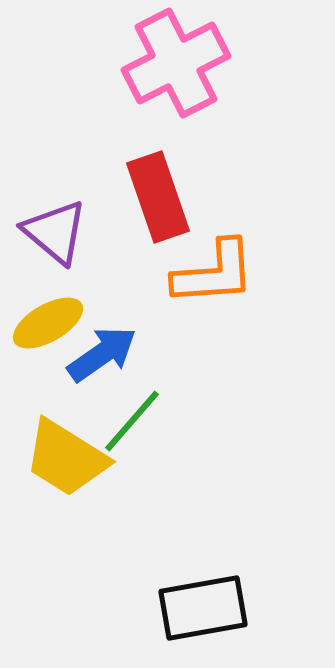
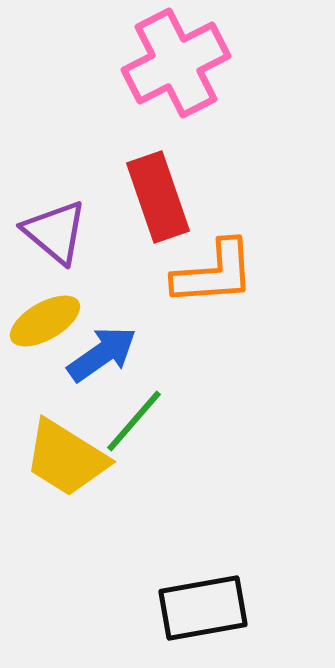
yellow ellipse: moved 3 px left, 2 px up
green line: moved 2 px right
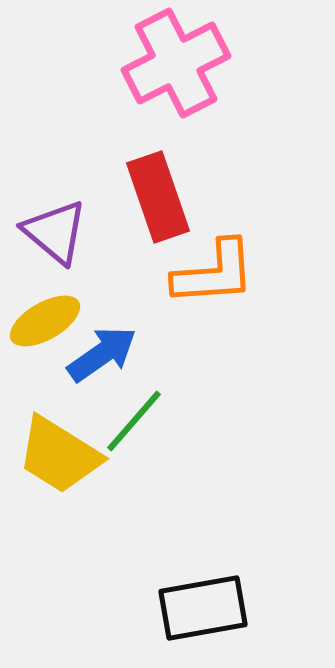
yellow trapezoid: moved 7 px left, 3 px up
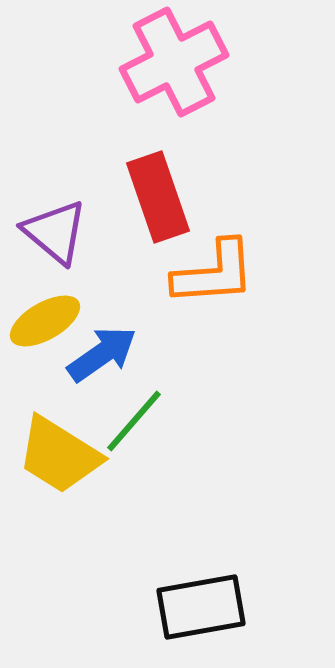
pink cross: moved 2 px left, 1 px up
black rectangle: moved 2 px left, 1 px up
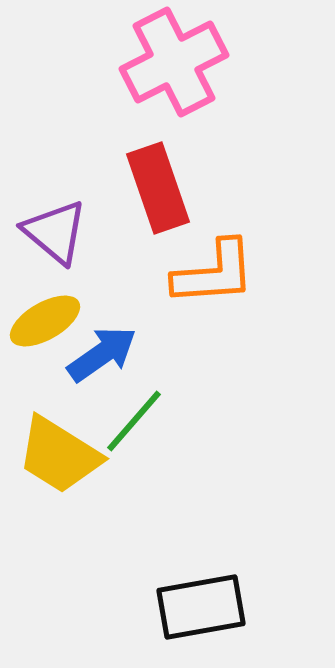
red rectangle: moved 9 px up
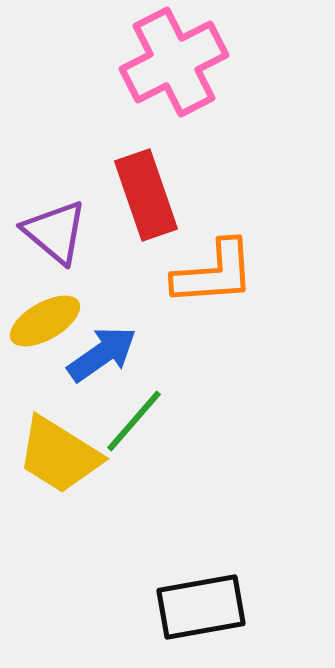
red rectangle: moved 12 px left, 7 px down
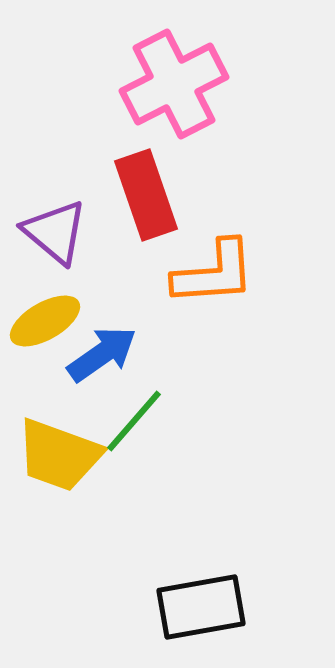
pink cross: moved 22 px down
yellow trapezoid: rotated 12 degrees counterclockwise
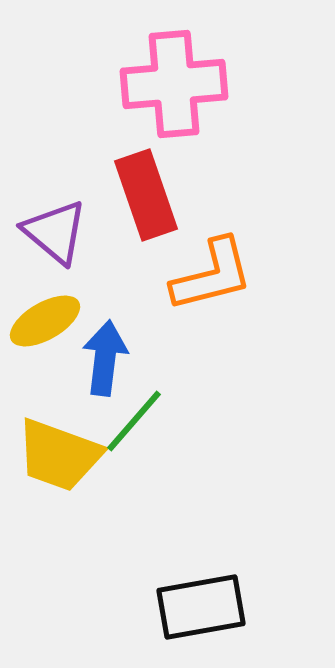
pink cross: rotated 22 degrees clockwise
orange L-shape: moved 2 px left, 2 px down; rotated 10 degrees counterclockwise
blue arrow: moved 3 px right, 4 px down; rotated 48 degrees counterclockwise
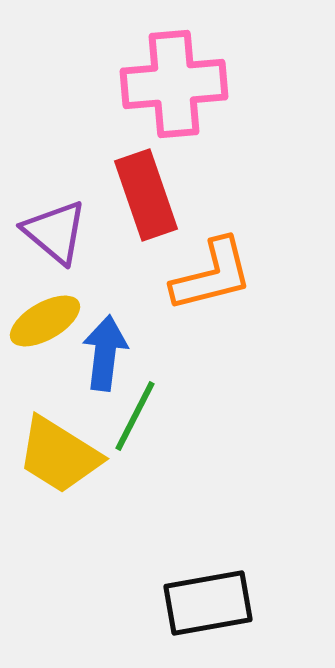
blue arrow: moved 5 px up
green line: moved 1 px right, 5 px up; rotated 14 degrees counterclockwise
yellow trapezoid: rotated 12 degrees clockwise
black rectangle: moved 7 px right, 4 px up
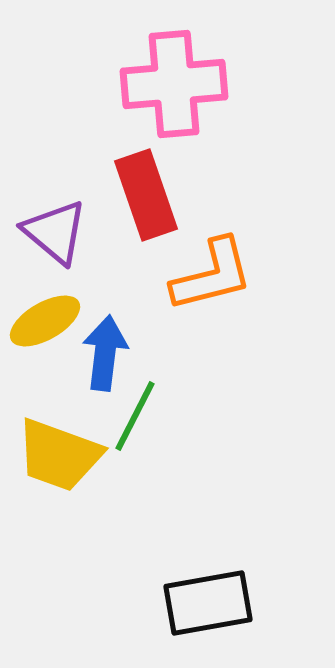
yellow trapezoid: rotated 12 degrees counterclockwise
